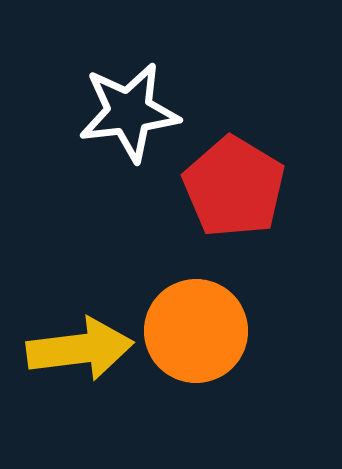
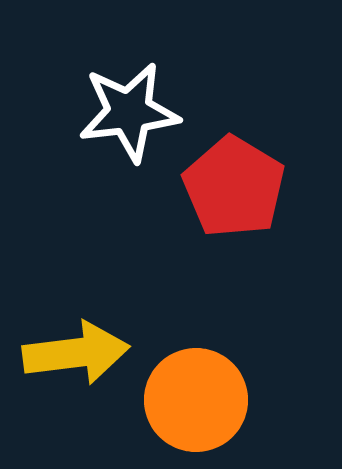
orange circle: moved 69 px down
yellow arrow: moved 4 px left, 4 px down
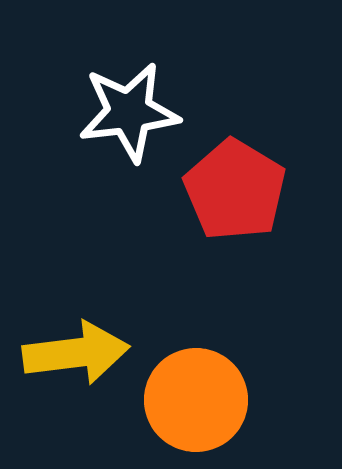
red pentagon: moved 1 px right, 3 px down
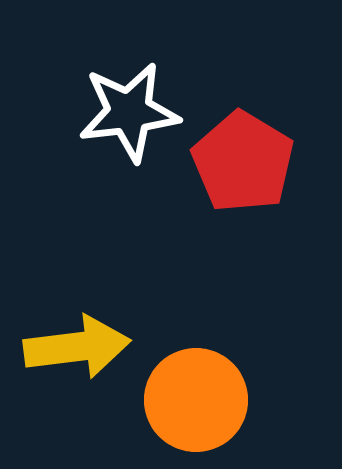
red pentagon: moved 8 px right, 28 px up
yellow arrow: moved 1 px right, 6 px up
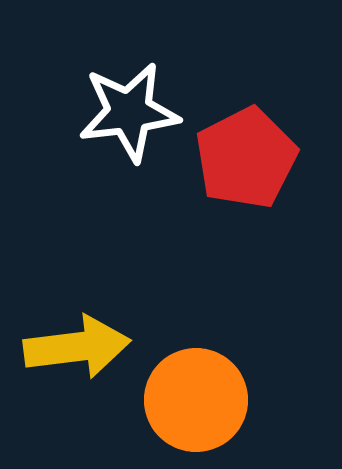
red pentagon: moved 3 px right, 4 px up; rotated 14 degrees clockwise
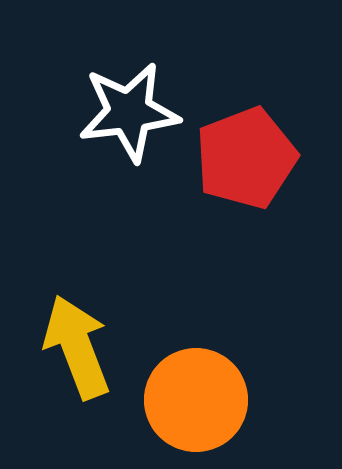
red pentagon: rotated 6 degrees clockwise
yellow arrow: rotated 104 degrees counterclockwise
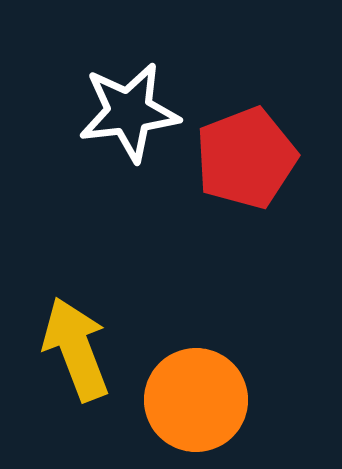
yellow arrow: moved 1 px left, 2 px down
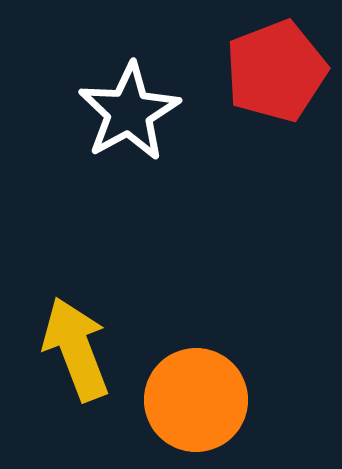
white star: rotated 22 degrees counterclockwise
red pentagon: moved 30 px right, 87 px up
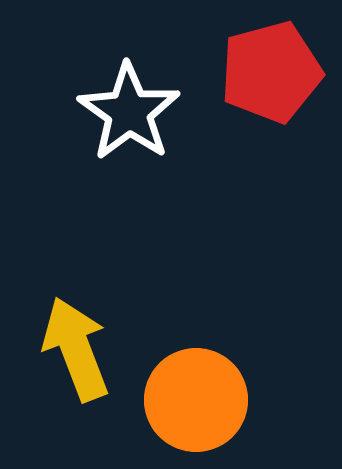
red pentagon: moved 5 px left, 1 px down; rotated 6 degrees clockwise
white star: rotated 8 degrees counterclockwise
